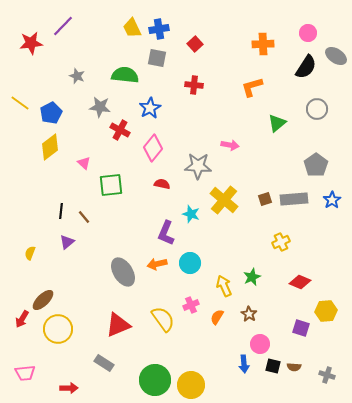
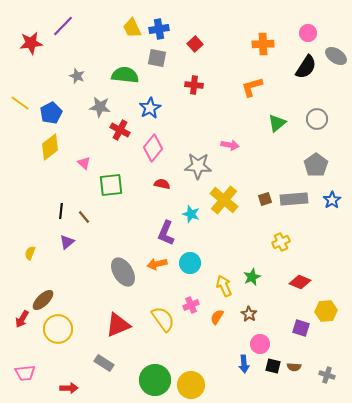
gray circle at (317, 109): moved 10 px down
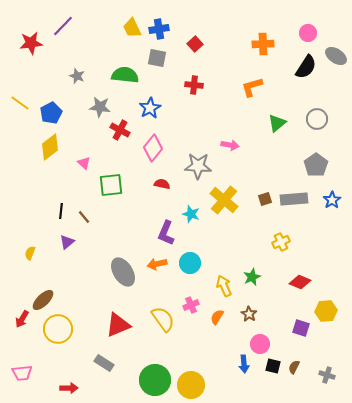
brown semicircle at (294, 367): rotated 112 degrees clockwise
pink trapezoid at (25, 373): moved 3 px left
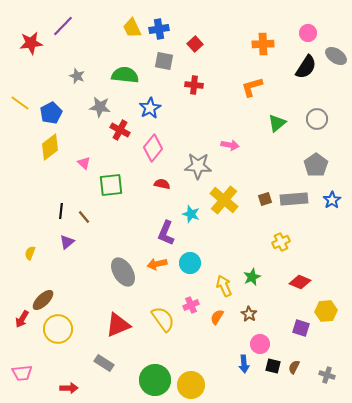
gray square at (157, 58): moved 7 px right, 3 px down
